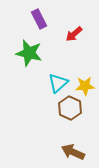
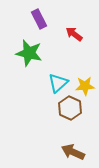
red arrow: rotated 78 degrees clockwise
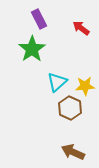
red arrow: moved 7 px right, 6 px up
green star: moved 3 px right, 4 px up; rotated 24 degrees clockwise
cyan triangle: moved 1 px left, 1 px up
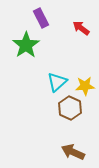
purple rectangle: moved 2 px right, 1 px up
green star: moved 6 px left, 4 px up
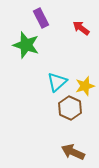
green star: rotated 20 degrees counterclockwise
yellow star: rotated 12 degrees counterclockwise
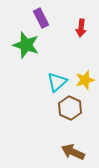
red arrow: rotated 120 degrees counterclockwise
yellow star: moved 6 px up
